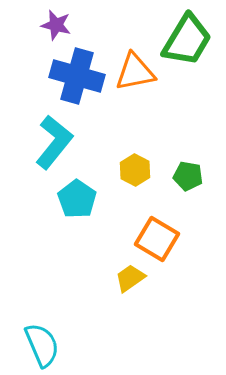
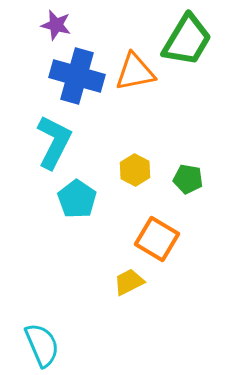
cyan L-shape: rotated 12 degrees counterclockwise
green pentagon: moved 3 px down
yellow trapezoid: moved 1 px left, 4 px down; rotated 8 degrees clockwise
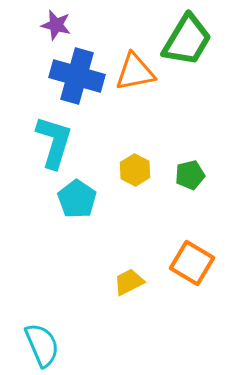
cyan L-shape: rotated 10 degrees counterclockwise
green pentagon: moved 2 px right, 4 px up; rotated 24 degrees counterclockwise
orange square: moved 35 px right, 24 px down
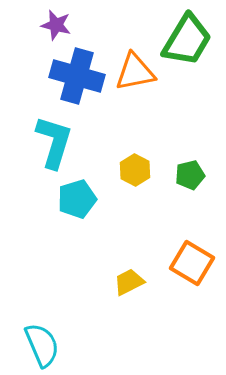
cyan pentagon: rotated 21 degrees clockwise
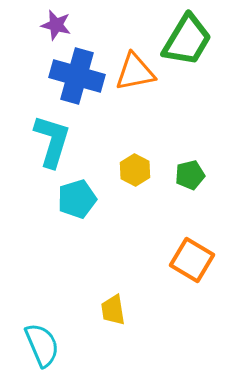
cyan L-shape: moved 2 px left, 1 px up
orange square: moved 3 px up
yellow trapezoid: moved 16 px left, 28 px down; rotated 72 degrees counterclockwise
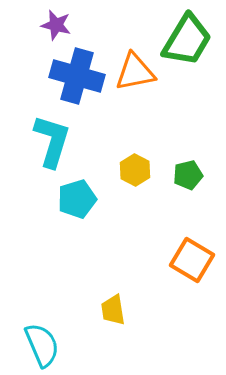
green pentagon: moved 2 px left
